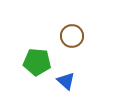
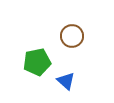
green pentagon: rotated 16 degrees counterclockwise
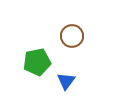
blue triangle: rotated 24 degrees clockwise
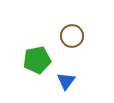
green pentagon: moved 2 px up
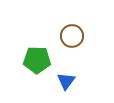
green pentagon: rotated 12 degrees clockwise
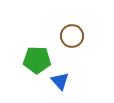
blue triangle: moved 6 px left; rotated 18 degrees counterclockwise
